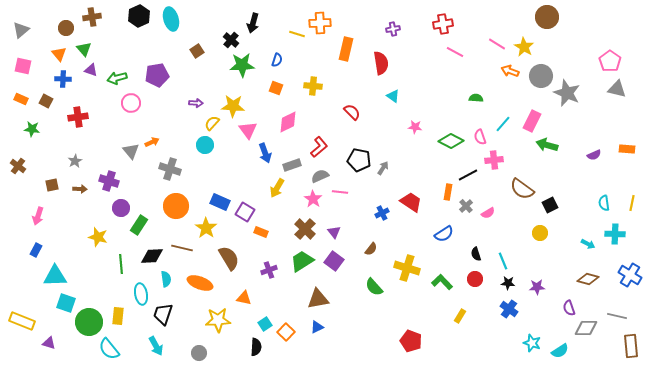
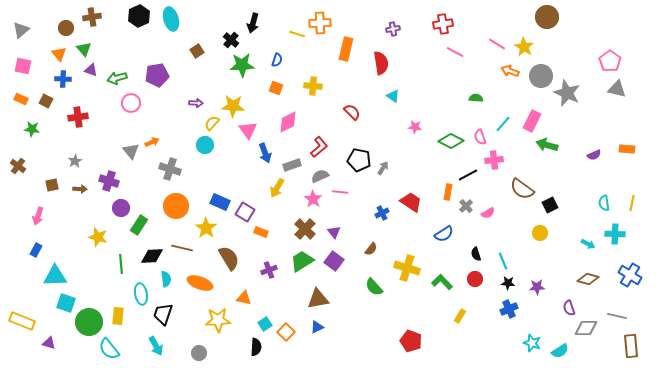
blue cross at (509, 309): rotated 30 degrees clockwise
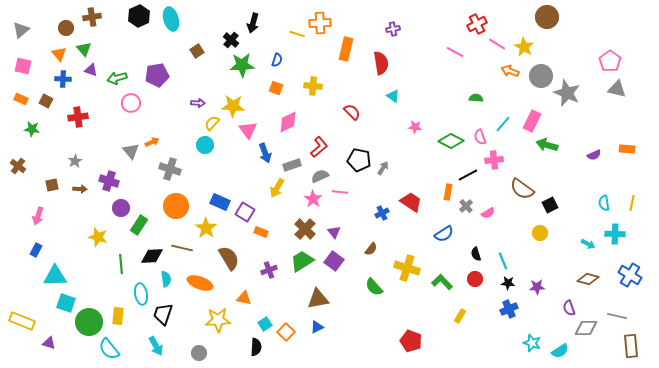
red cross at (443, 24): moved 34 px right; rotated 18 degrees counterclockwise
purple arrow at (196, 103): moved 2 px right
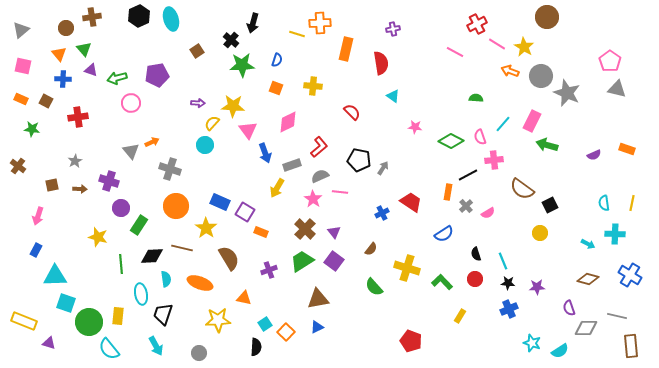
orange rectangle at (627, 149): rotated 14 degrees clockwise
yellow rectangle at (22, 321): moved 2 px right
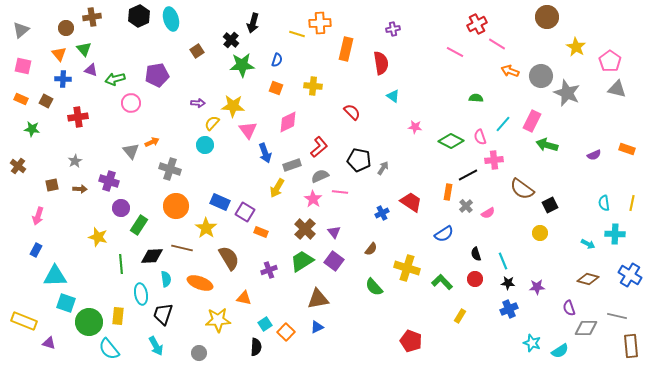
yellow star at (524, 47): moved 52 px right
green arrow at (117, 78): moved 2 px left, 1 px down
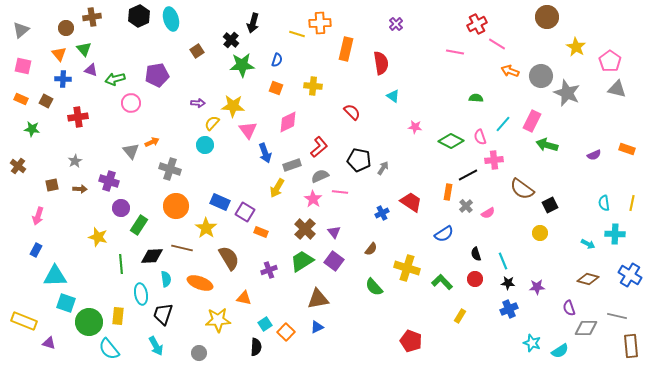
purple cross at (393, 29): moved 3 px right, 5 px up; rotated 32 degrees counterclockwise
pink line at (455, 52): rotated 18 degrees counterclockwise
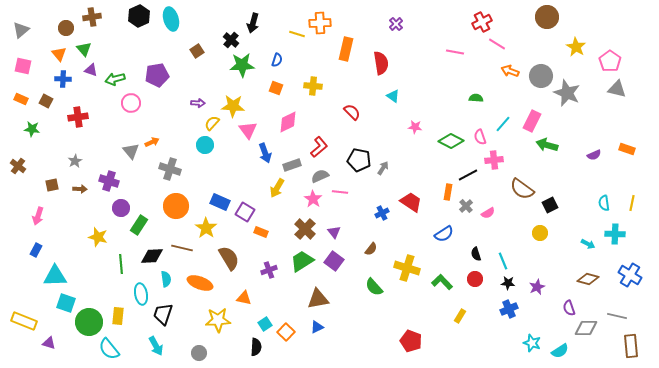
red cross at (477, 24): moved 5 px right, 2 px up
purple star at (537, 287): rotated 21 degrees counterclockwise
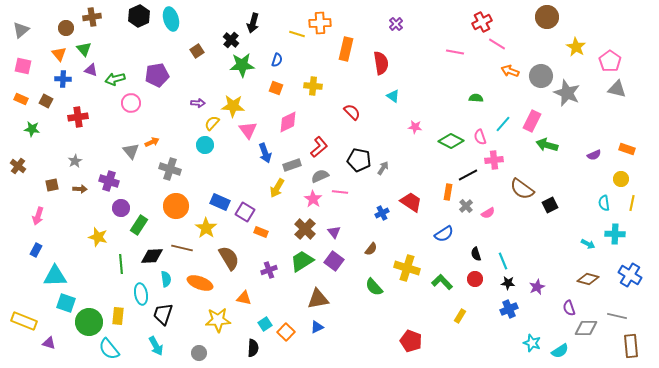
yellow circle at (540, 233): moved 81 px right, 54 px up
black semicircle at (256, 347): moved 3 px left, 1 px down
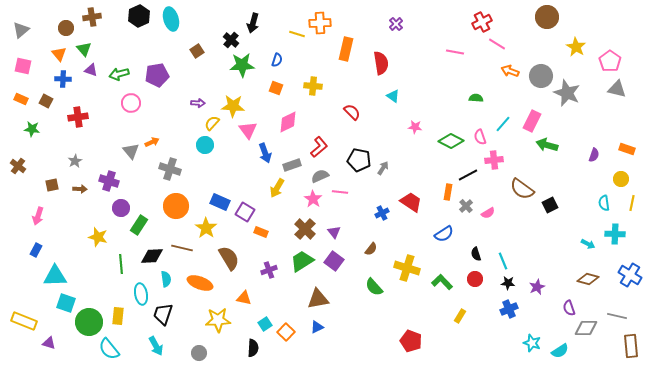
green arrow at (115, 79): moved 4 px right, 5 px up
purple semicircle at (594, 155): rotated 48 degrees counterclockwise
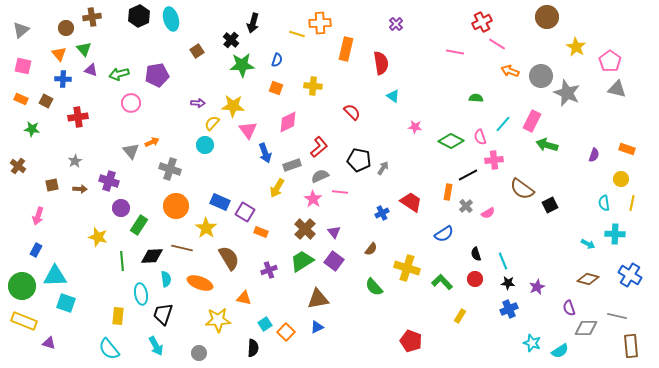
green line at (121, 264): moved 1 px right, 3 px up
green circle at (89, 322): moved 67 px left, 36 px up
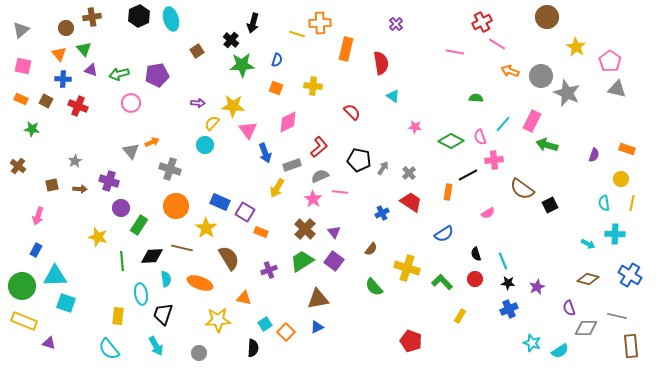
red cross at (78, 117): moved 11 px up; rotated 30 degrees clockwise
gray cross at (466, 206): moved 57 px left, 33 px up
